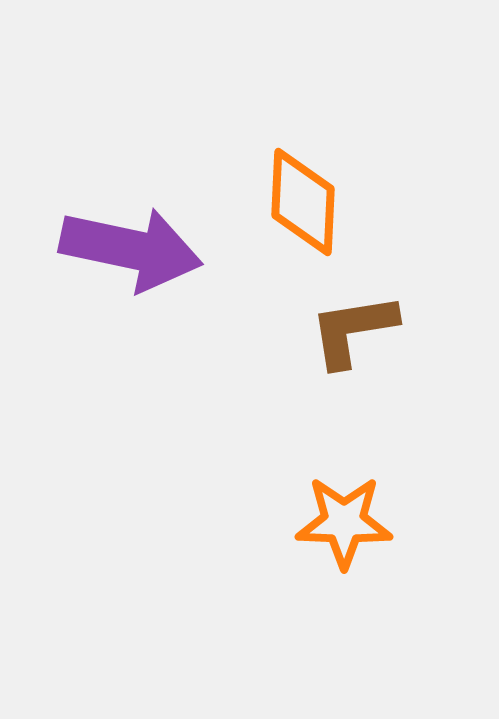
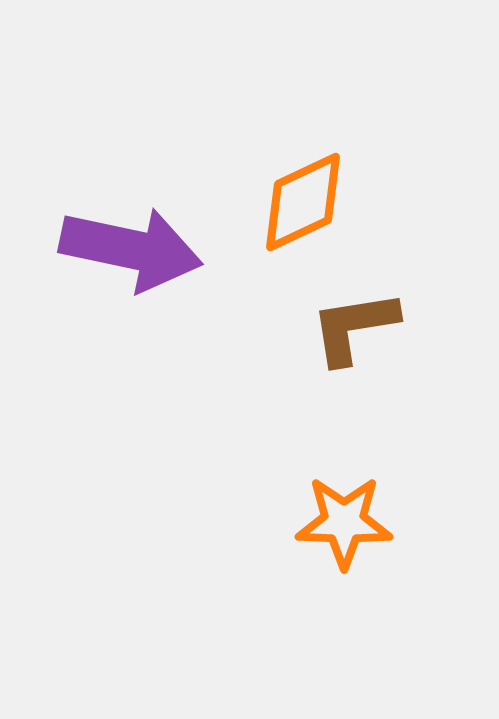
orange diamond: rotated 62 degrees clockwise
brown L-shape: moved 1 px right, 3 px up
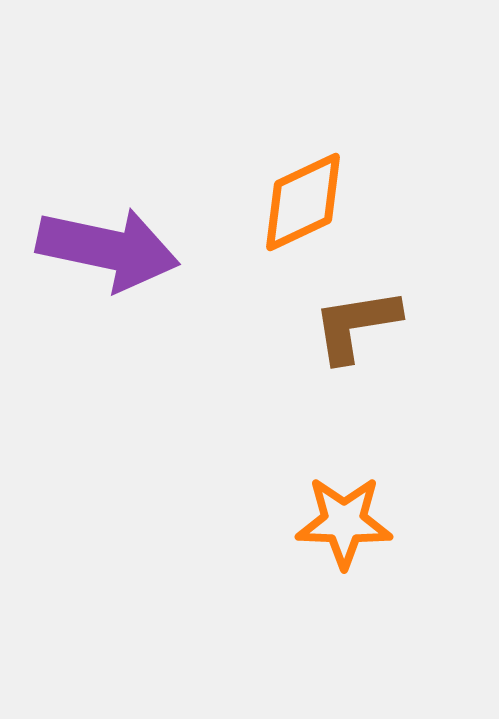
purple arrow: moved 23 px left
brown L-shape: moved 2 px right, 2 px up
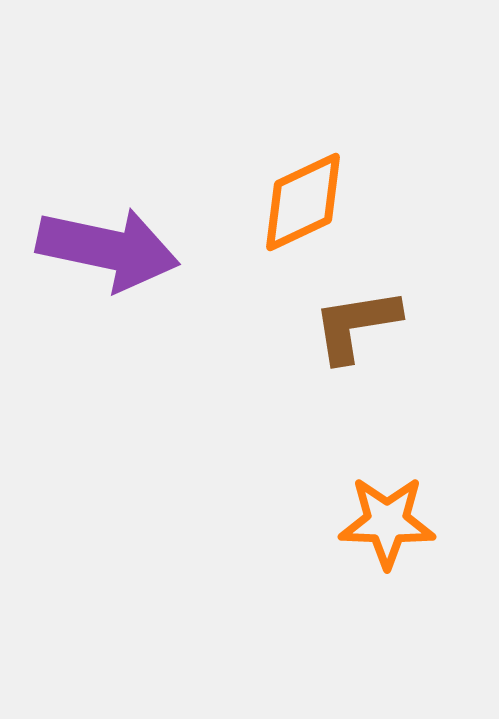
orange star: moved 43 px right
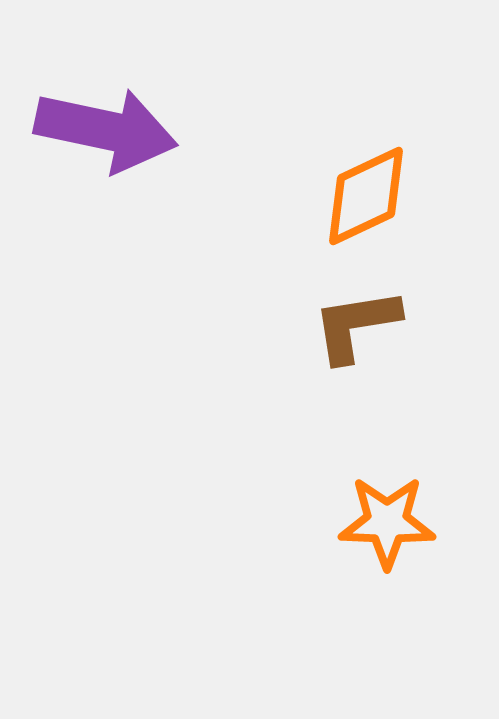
orange diamond: moved 63 px right, 6 px up
purple arrow: moved 2 px left, 119 px up
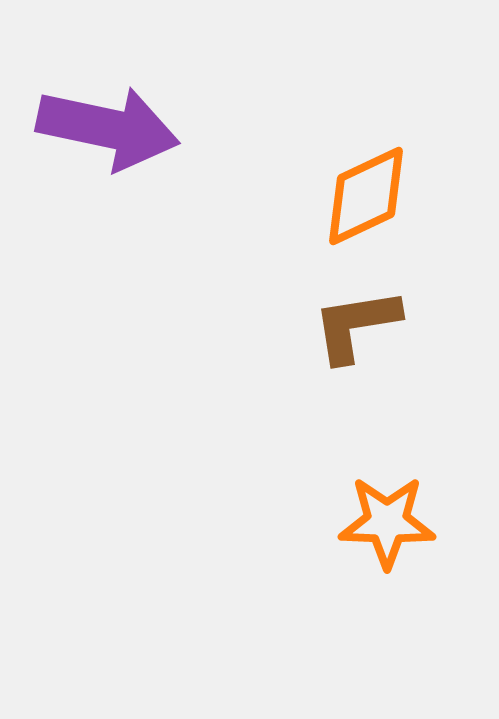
purple arrow: moved 2 px right, 2 px up
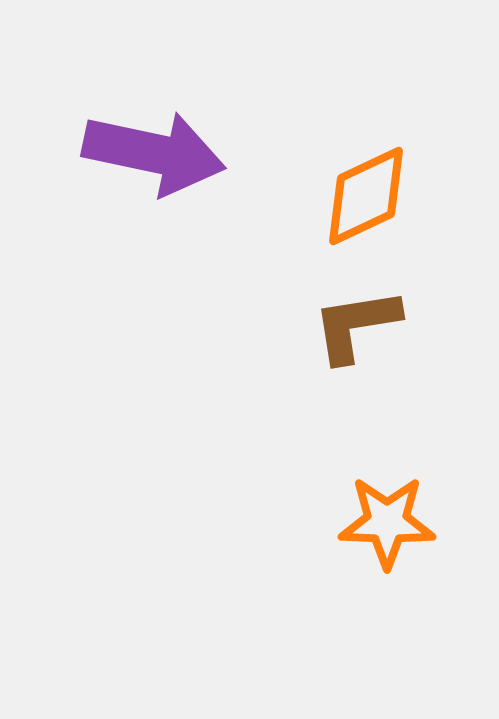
purple arrow: moved 46 px right, 25 px down
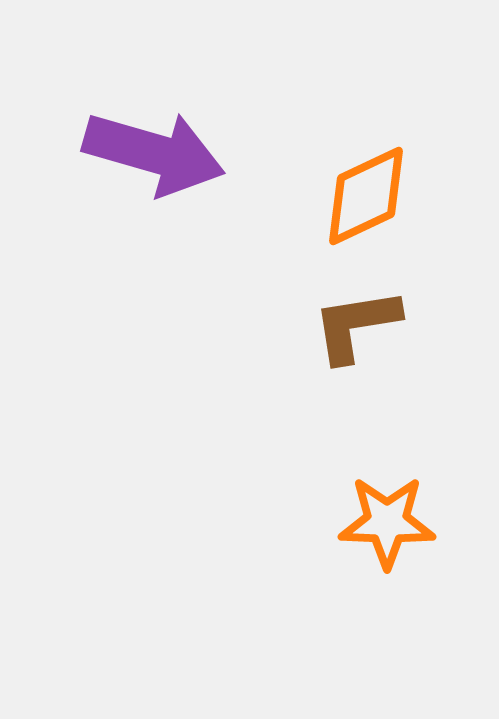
purple arrow: rotated 4 degrees clockwise
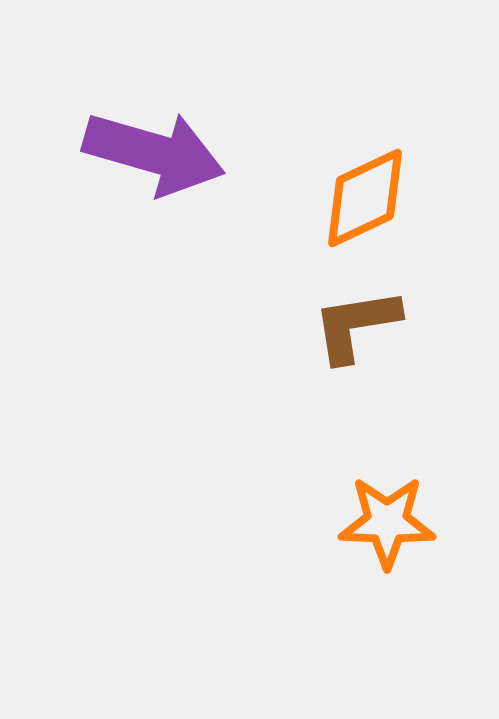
orange diamond: moved 1 px left, 2 px down
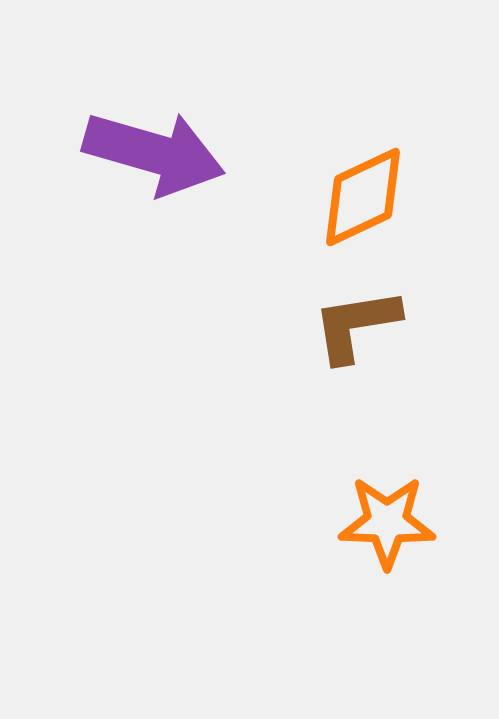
orange diamond: moved 2 px left, 1 px up
